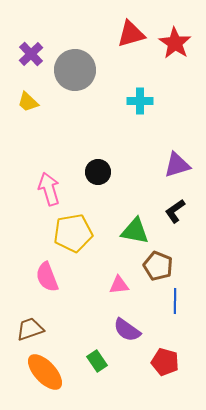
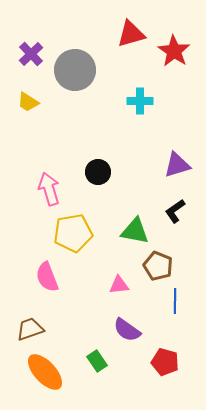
red star: moved 1 px left, 8 px down
yellow trapezoid: rotated 10 degrees counterclockwise
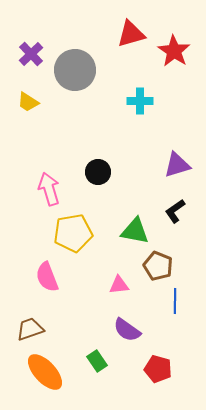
red pentagon: moved 7 px left, 7 px down
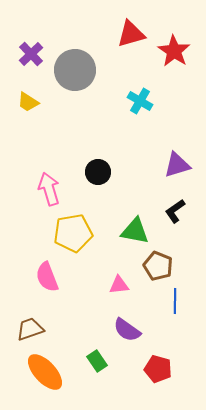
cyan cross: rotated 30 degrees clockwise
